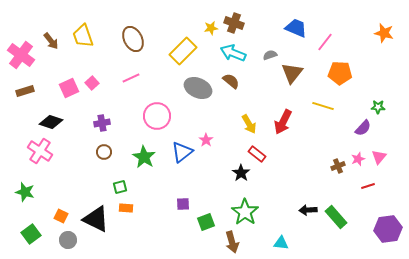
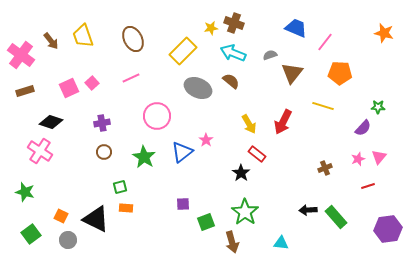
brown cross at (338, 166): moved 13 px left, 2 px down
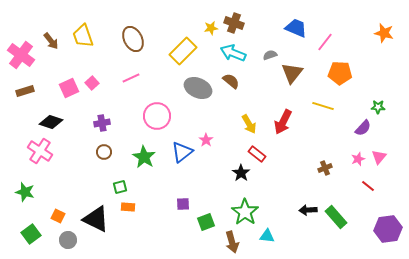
red line at (368, 186): rotated 56 degrees clockwise
orange rectangle at (126, 208): moved 2 px right, 1 px up
orange square at (61, 216): moved 3 px left
cyan triangle at (281, 243): moved 14 px left, 7 px up
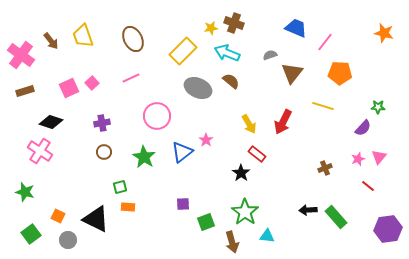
cyan arrow at (233, 53): moved 6 px left
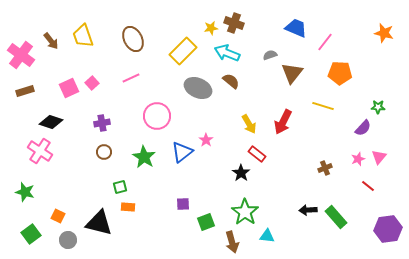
black triangle at (96, 219): moved 3 px right, 4 px down; rotated 12 degrees counterclockwise
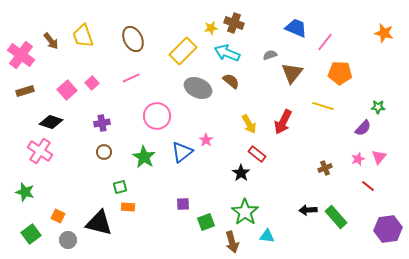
pink square at (69, 88): moved 2 px left, 2 px down; rotated 18 degrees counterclockwise
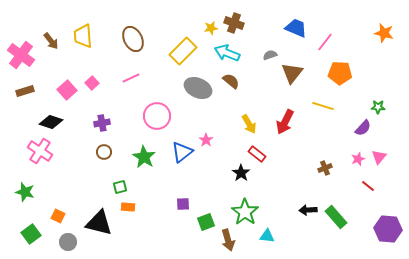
yellow trapezoid at (83, 36): rotated 15 degrees clockwise
red arrow at (283, 122): moved 2 px right
purple hexagon at (388, 229): rotated 12 degrees clockwise
gray circle at (68, 240): moved 2 px down
brown arrow at (232, 242): moved 4 px left, 2 px up
